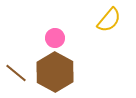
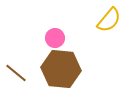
brown hexagon: moved 6 px right, 3 px up; rotated 24 degrees counterclockwise
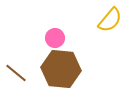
yellow semicircle: moved 1 px right
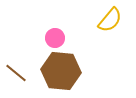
brown hexagon: moved 2 px down
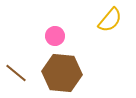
pink circle: moved 2 px up
brown hexagon: moved 1 px right, 2 px down
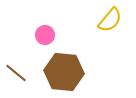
pink circle: moved 10 px left, 1 px up
brown hexagon: moved 2 px right, 1 px up
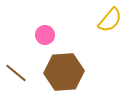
brown hexagon: rotated 9 degrees counterclockwise
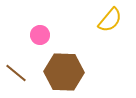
pink circle: moved 5 px left
brown hexagon: rotated 6 degrees clockwise
